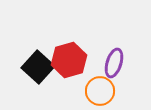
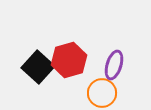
purple ellipse: moved 2 px down
orange circle: moved 2 px right, 2 px down
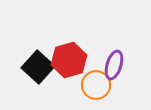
orange circle: moved 6 px left, 8 px up
